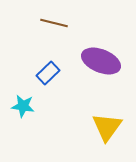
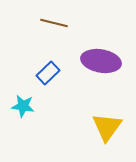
purple ellipse: rotated 12 degrees counterclockwise
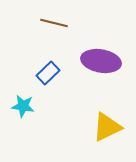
yellow triangle: rotated 28 degrees clockwise
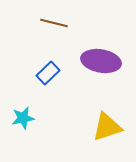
cyan star: moved 12 px down; rotated 20 degrees counterclockwise
yellow triangle: rotated 8 degrees clockwise
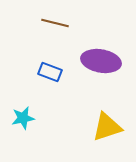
brown line: moved 1 px right
blue rectangle: moved 2 px right, 1 px up; rotated 65 degrees clockwise
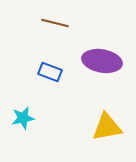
purple ellipse: moved 1 px right
yellow triangle: rotated 8 degrees clockwise
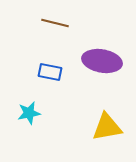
blue rectangle: rotated 10 degrees counterclockwise
cyan star: moved 6 px right, 5 px up
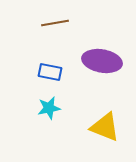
brown line: rotated 24 degrees counterclockwise
cyan star: moved 20 px right, 5 px up
yellow triangle: moved 2 px left; rotated 32 degrees clockwise
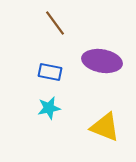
brown line: rotated 64 degrees clockwise
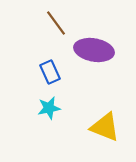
brown line: moved 1 px right
purple ellipse: moved 8 px left, 11 px up
blue rectangle: rotated 55 degrees clockwise
